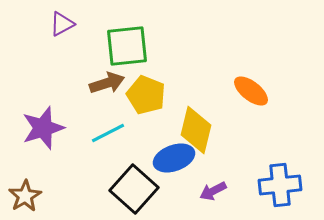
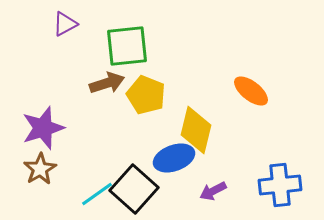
purple triangle: moved 3 px right
cyan line: moved 11 px left, 61 px down; rotated 8 degrees counterclockwise
brown star: moved 15 px right, 27 px up
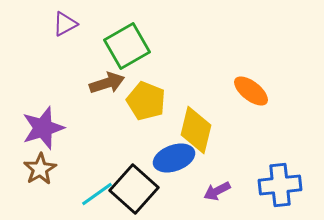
green square: rotated 24 degrees counterclockwise
yellow pentagon: moved 6 px down
purple arrow: moved 4 px right
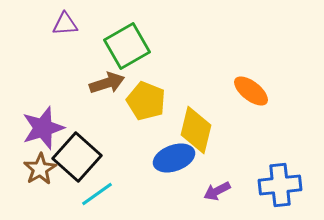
purple triangle: rotated 24 degrees clockwise
black square: moved 57 px left, 32 px up
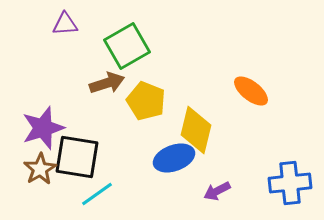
black square: rotated 33 degrees counterclockwise
blue cross: moved 10 px right, 2 px up
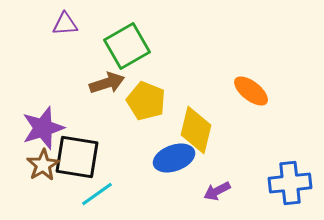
brown star: moved 3 px right, 4 px up
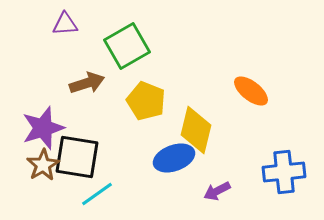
brown arrow: moved 20 px left
blue cross: moved 6 px left, 11 px up
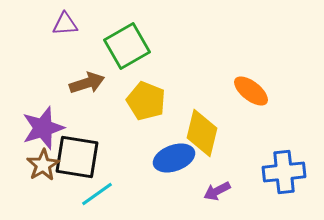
yellow diamond: moved 6 px right, 3 px down
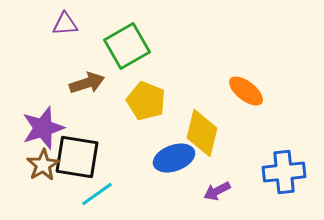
orange ellipse: moved 5 px left
